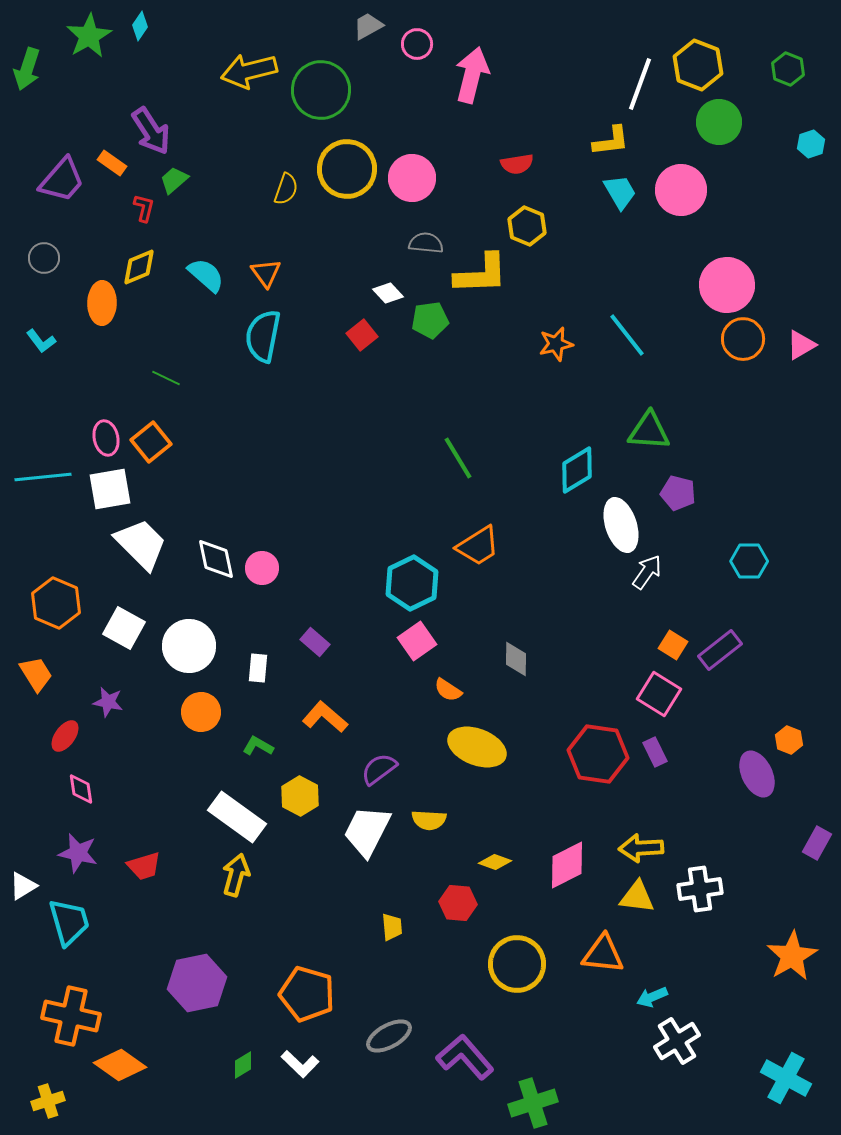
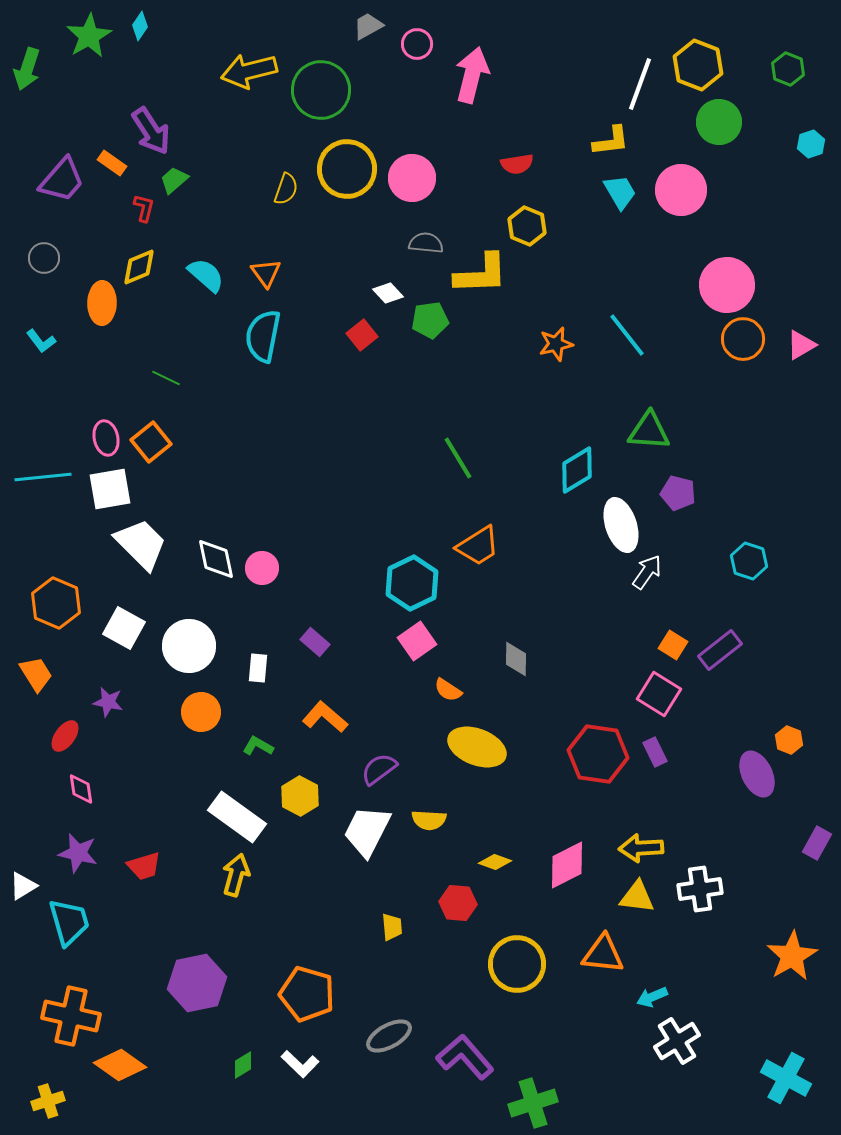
cyan hexagon at (749, 561): rotated 18 degrees clockwise
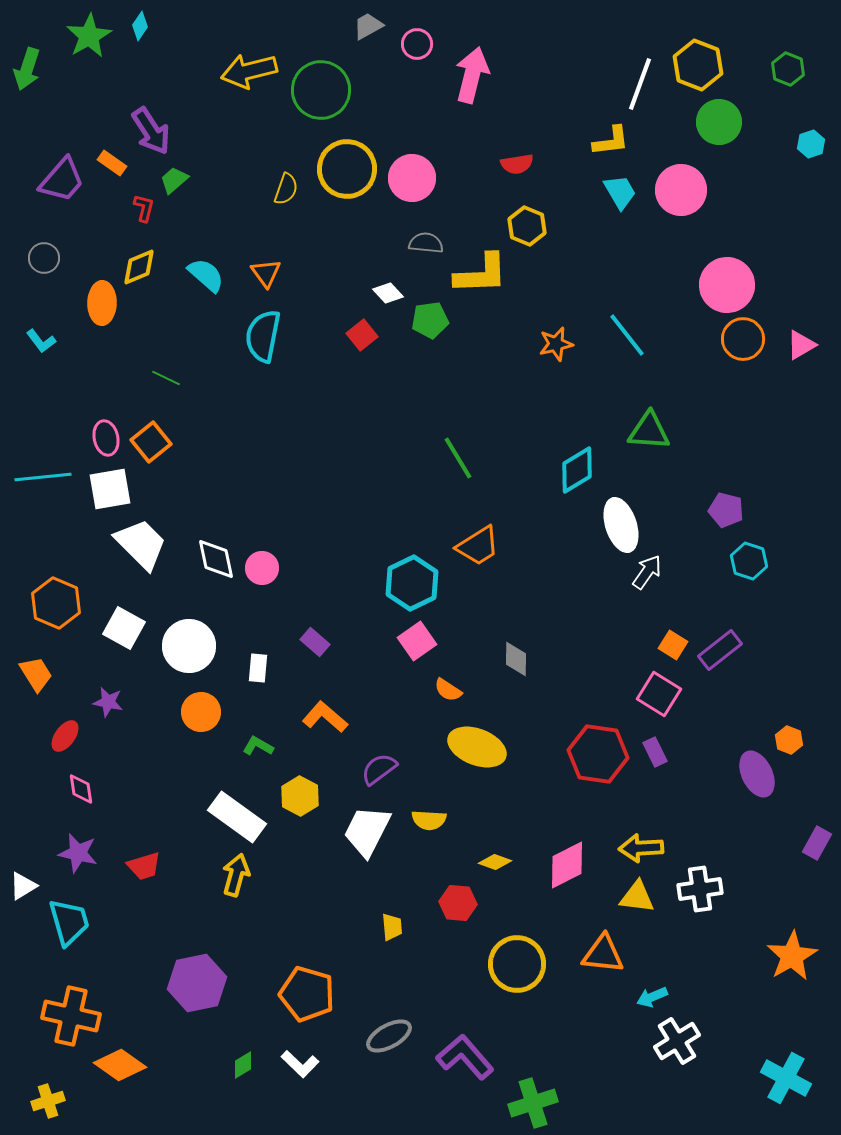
purple pentagon at (678, 493): moved 48 px right, 17 px down
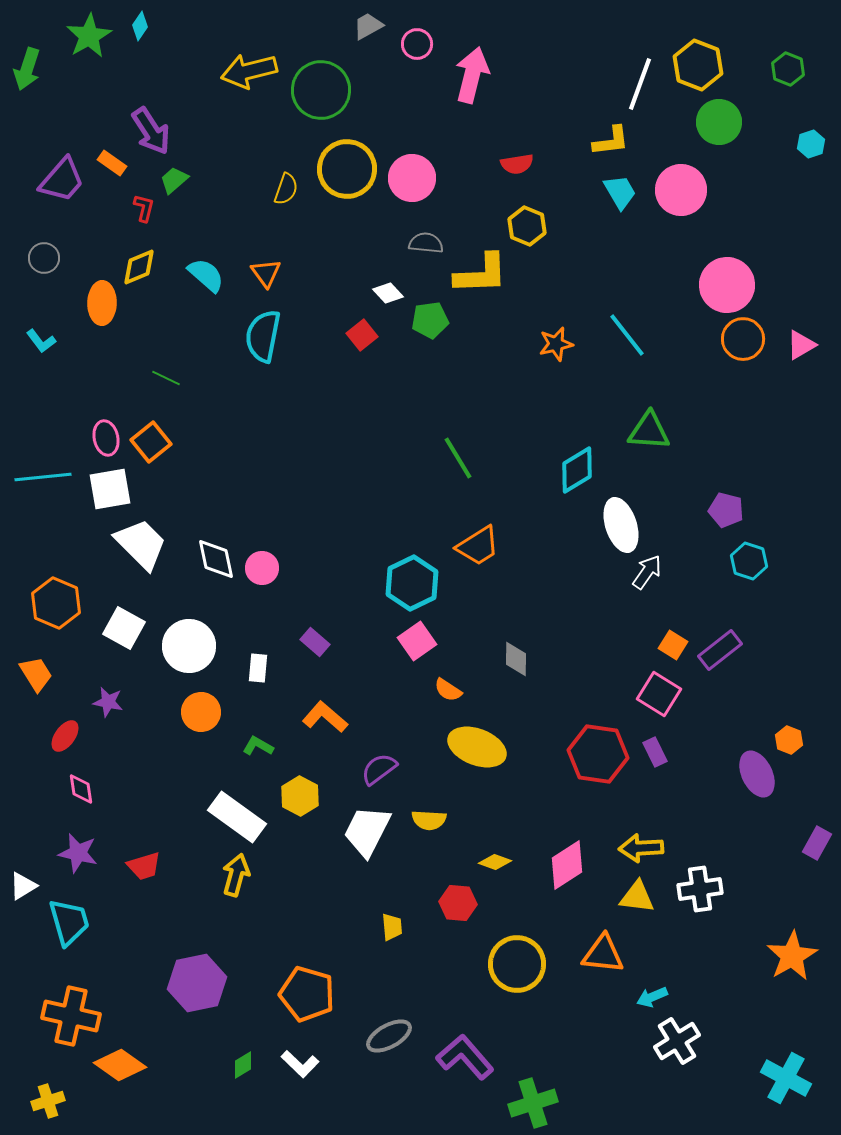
pink diamond at (567, 865): rotated 6 degrees counterclockwise
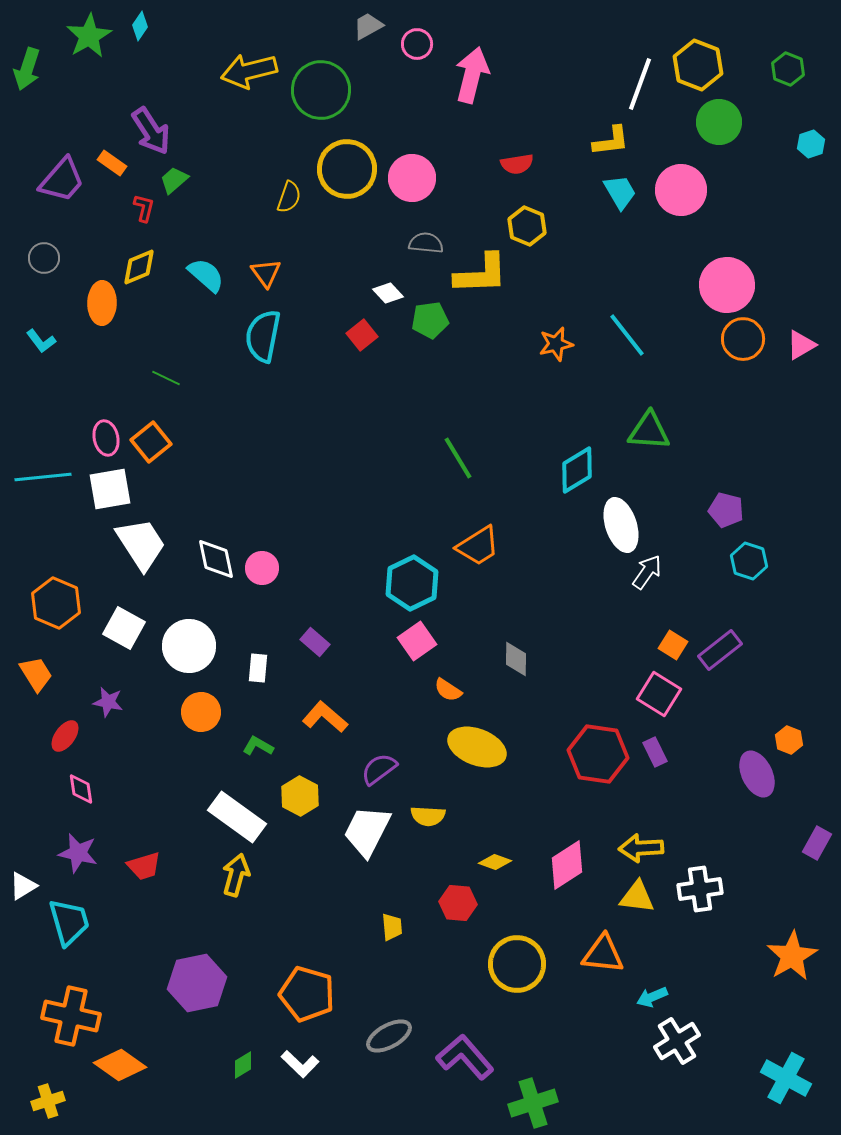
yellow semicircle at (286, 189): moved 3 px right, 8 px down
white trapezoid at (141, 544): rotated 12 degrees clockwise
yellow semicircle at (429, 820): moved 1 px left, 4 px up
